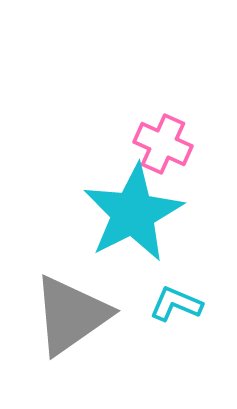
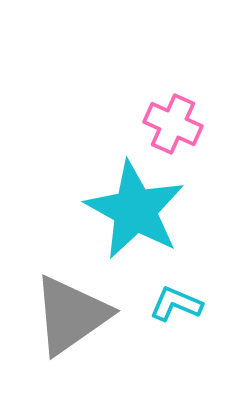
pink cross: moved 10 px right, 20 px up
cyan star: moved 2 px right, 3 px up; rotated 16 degrees counterclockwise
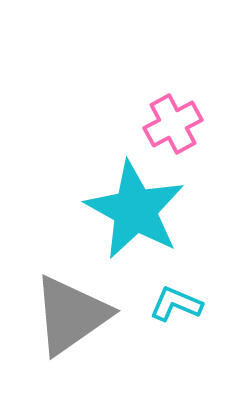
pink cross: rotated 38 degrees clockwise
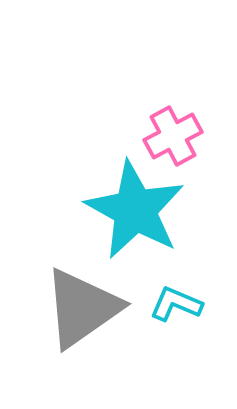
pink cross: moved 12 px down
gray triangle: moved 11 px right, 7 px up
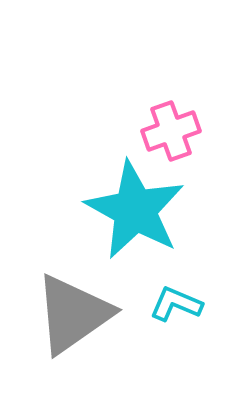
pink cross: moved 2 px left, 5 px up; rotated 8 degrees clockwise
gray triangle: moved 9 px left, 6 px down
